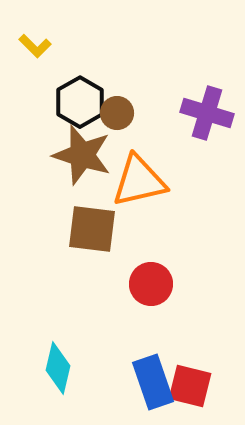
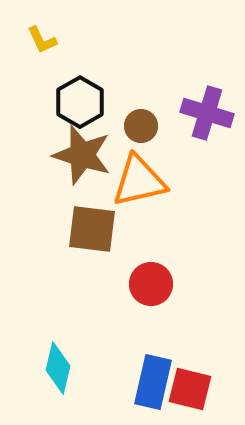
yellow L-shape: moved 7 px right, 6 px up; rotated 20 degrees clockwise
brown circle: moved 24 px right, 13 px down
blue rectangle: rotated 32 degrees clockwise
red square: moved 3 px down
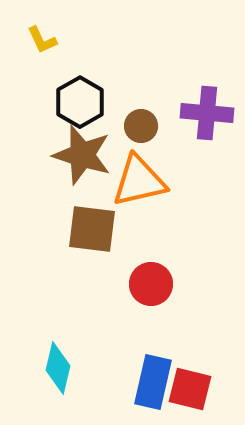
purple cross: rotated 12 degrees counterclockwise
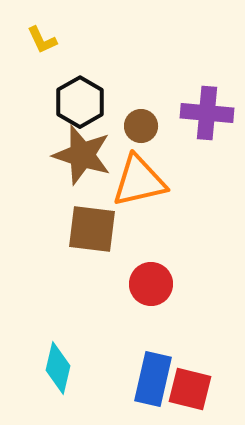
blue rectangle: moved 3 px up
